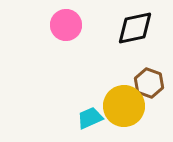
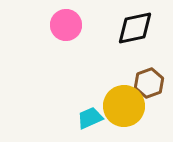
brown hexagon: rotated 20 degrees clockwise
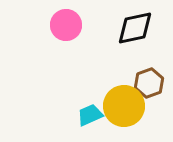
cyan trapezoid: moved 3 px up
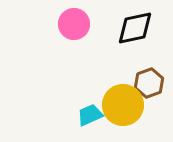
pink circle: moved 8 px right, 1 px up
yellow circle: moved 1 px left, 1 px up
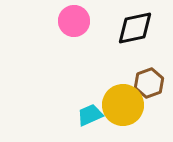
pink circle: moved 3 px up
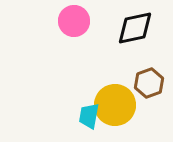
yellow circle: moved 8 px left
cyan trapezoid: moved 1 px left, 1 px down; rotated 56 degrees counterclockwise
